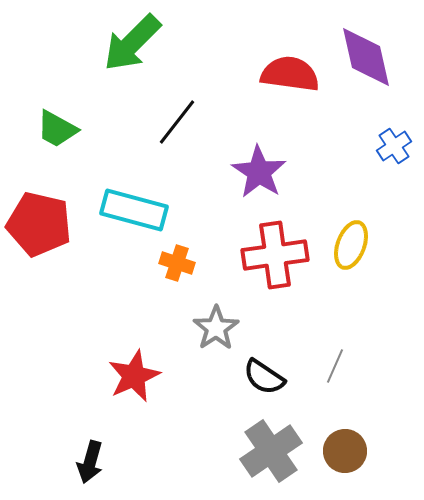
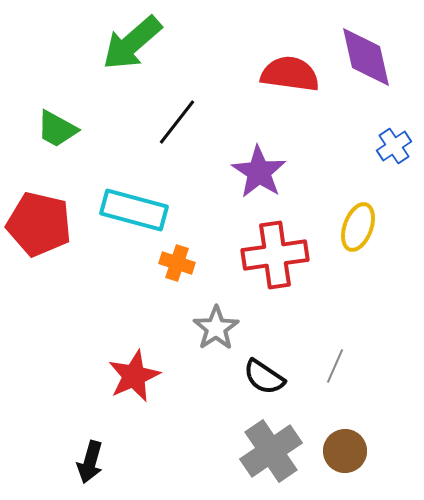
green arrow: rotated 4 degrees clockwise
yellow ellipse: moved 7 px right, 18 px up
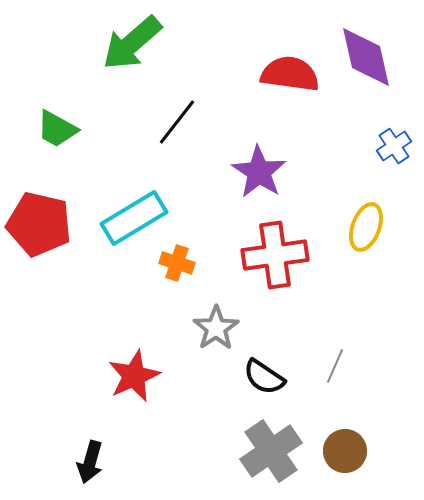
cyan rectangle: moved 8 px down; rotated 46 degrees counterclockwise
yellow ellipse: moved 8 px right
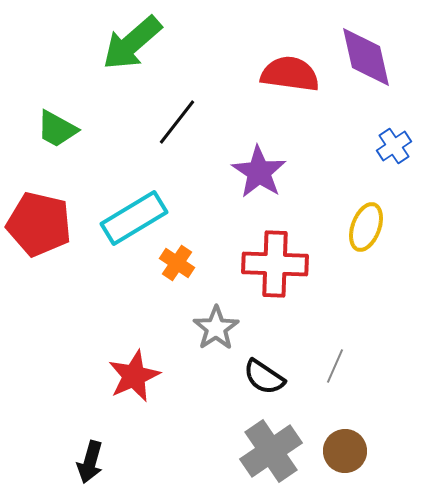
red cross: moved 9 px down; rotated 10 degrees clockwise
orange cross: rotated 16 degrees clockwise
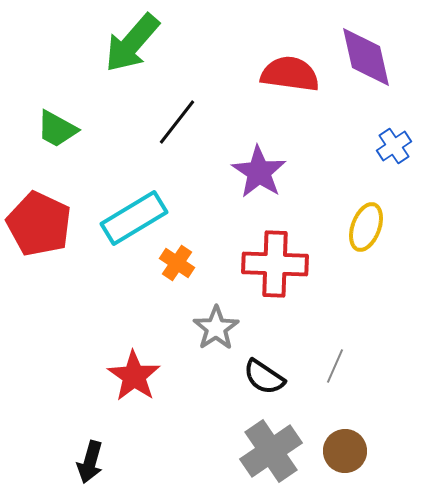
green arrow: rotated 8 degrees counterclockwise
red pentagon: rotated 12 degrees clockwise
red star: rotated 14 degrees counterclockwise
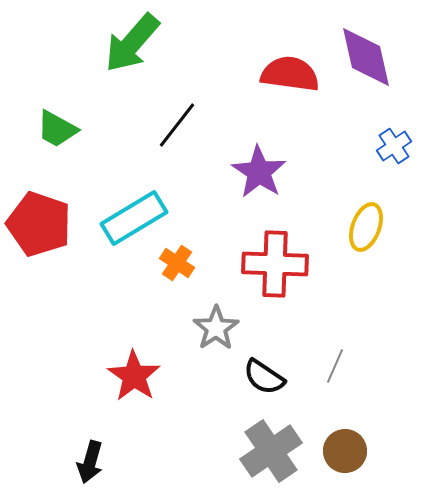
black line: moved 3 px down
red pentagon: rotated 6 degrees counterclockwise
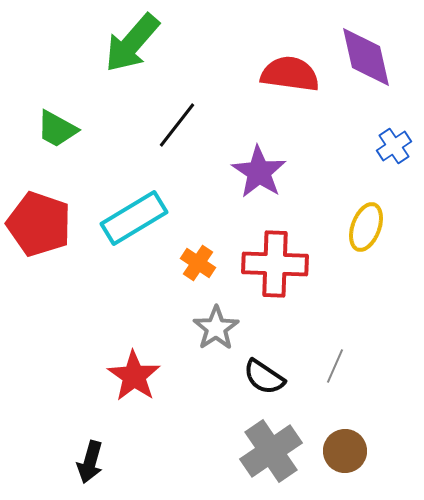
orange cross: moved 21 px right
